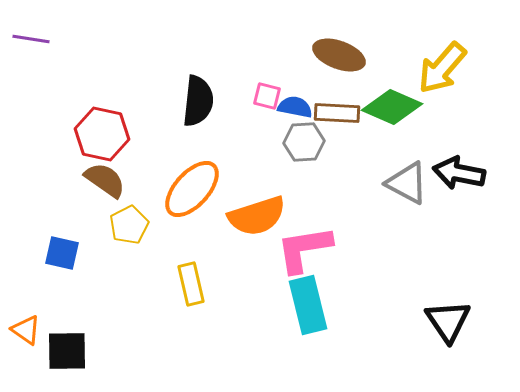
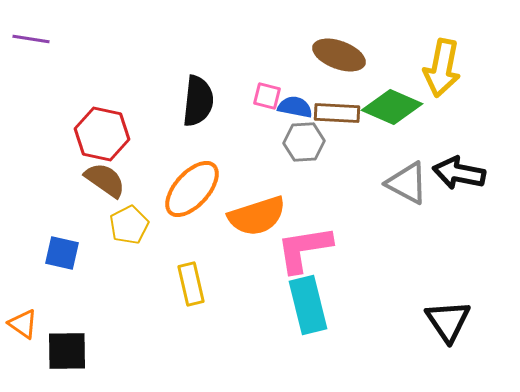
yellow arrow: rotated 30 degrees counterclockwise
orange triangle: moved 3 px left, 6 px up
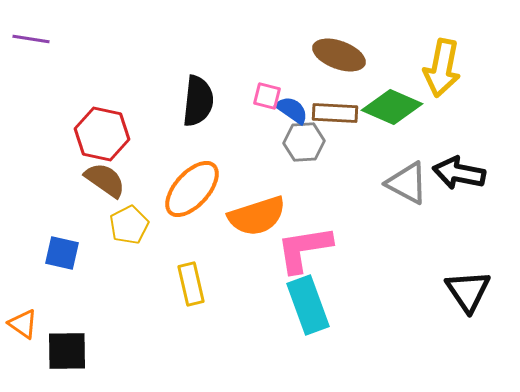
blue semicircle: moved 3 px left, 3 px down; rotated 24 degrees clockwise
brown rectangle: moved 2 px left
cyan rectangle: rotated 6 degrees counterclockwise
black triangle: moved 20 px right, 30 px up
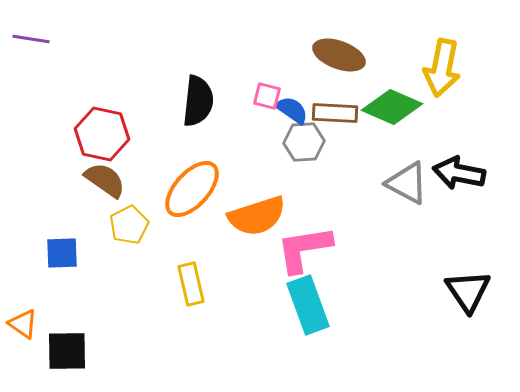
blue square: rotated 15 degrees counterclockwise
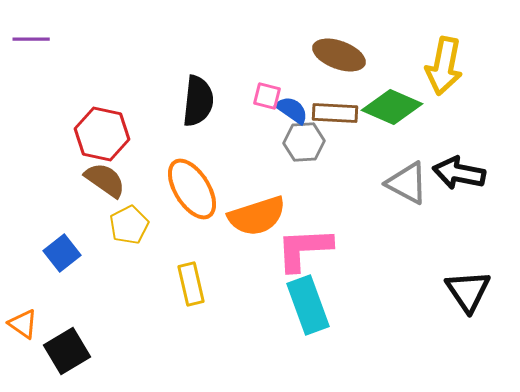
purple line: rotated 9 degrees counterclockwise
yellow arrow: moved 2 px right, 2 px up
orange ellipse: rotated 74 degrees counterclockwise
pink L-shape: rotated 6 degrees clockwise
blue square: rotated 36 degrees counterclockwise
black square: rotated 30 degrees counterclockwise
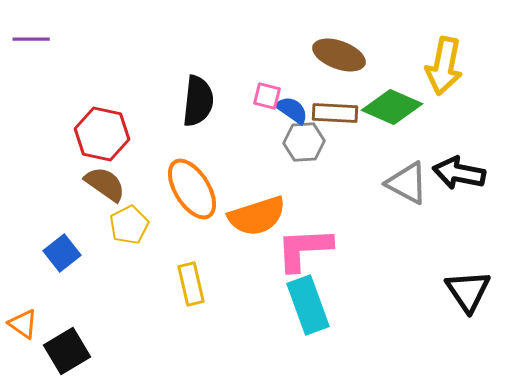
brown semicircle: moved 4 px down
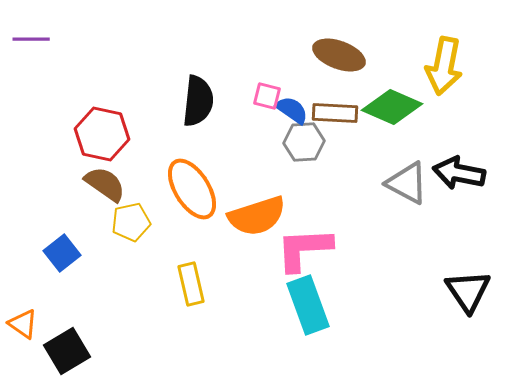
yellow pentagon: moved 2 px right, 3 px up; rotated 15 degrees clockwise
